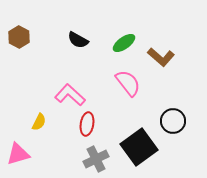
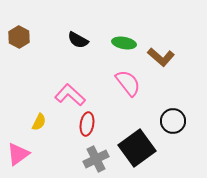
green ellipse: rotated 45 degrees clockwise
black square: moved 2 px left, 1 px down
pink triangle: rotated 20 degrees counterclockwise
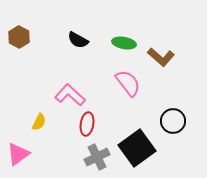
gray cross: moved 1 px right, 2 px up
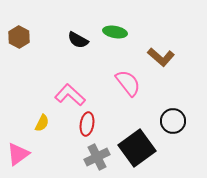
green ellipse: moved 9 px left, 11 px up
yellow semicircle: moved 3 px right, 1 px down
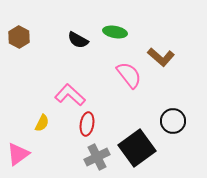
pink semicircle: moved 1 px right, 8 px up
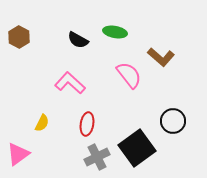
pink L-shape: moved 12 px up
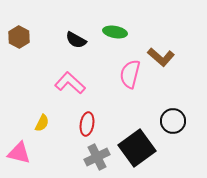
black semicircle: moved 2 px left
pink semicircle: moved 1 px right, 1 px up; rotated 128 degrees counterclockwise
pink triangle: moved 1 px right, 1 px up; rotated 50 degrees clockwise
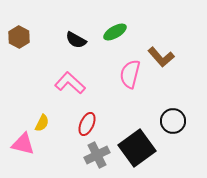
green ellipse: rotated 40 degrees counterclockwise
brown L-shape: rotated 8 degrees clockwise
red ellipse: rotated 15 degrees clockwise
pink triangle: moved 4 px right, 9 px up
gray cross: moved 2 px up
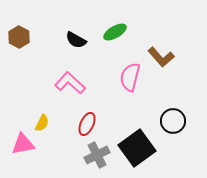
pink semicircle: moved 3 px down
pink triangle: rotated 25 degrees counterclockwise
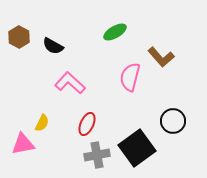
black semicircle: moved 23 px left, 6 px down
gray cross: rotated 15 degrees clockwise
